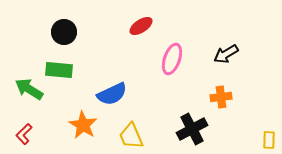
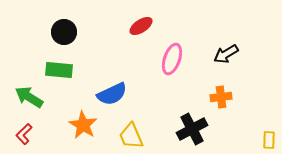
green arrow: moved 8 px down
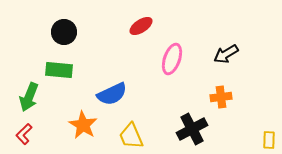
green arrow: rotated 100 degrees counterclockwise
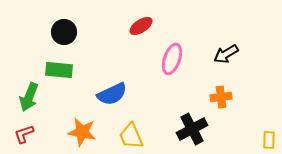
orange star: moved 1 px left, 7 px down; rotated 20 degrees counterclockwise
red L-shape: rotated 25 degrees clockwise
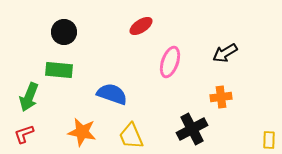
black arrow: moved 1 px left, 1 px up
pink ellipse: moved 2 px left, 3 px down
blue semicircle: rotated 136 degrees counterclockwise
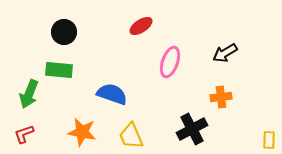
green arrow: moved 3 px up
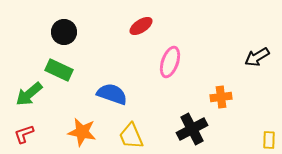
black arrow: moved 32 px right, 4 px down
green rectangle: rotated 20 degrees clockwise
green arrow: rotated 28 degrees clockwise
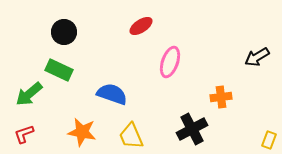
yellow rectangle: rotated 18 degrees clockwise
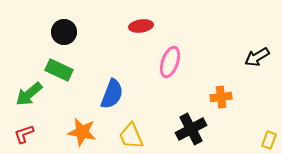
red ellipse: rotated 25 degrees clockwise
blue semicircle: rotated 92 degrees clockwise
black cross: moved 1 px left
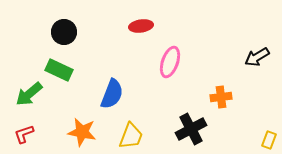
yellow trapezoid: rotated 136 degrees counterclockwise
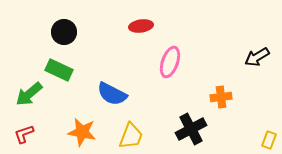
blue semicircle: rotated 96 degrees clockwise
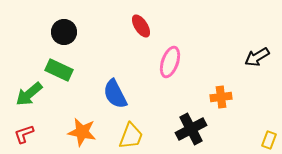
red ellipse: rotated 65 degrees clockwise
blue semicircle: moved 3 px right; rotated 36 degrees clockwise
